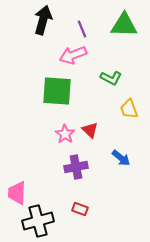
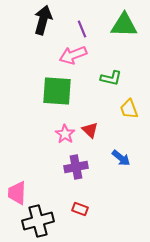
green L-shape: rotated 15 degrees counterclockwise
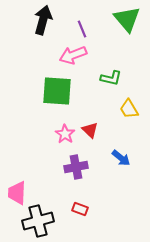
green triangle: moved 3 px right, 6 px up; rotated 48 degrees clockwise
yellow trapezoid: rotated 10 degrees counterclockwise
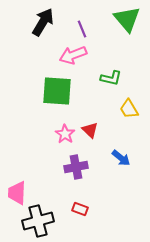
black arrow: moved 2 px down; rotated 16 degrees clockwise
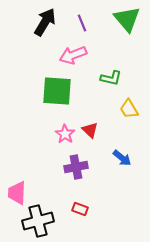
black arrow: moved 2 px right
purple line: moved 6 px up
blue arrow: moved 1 px right
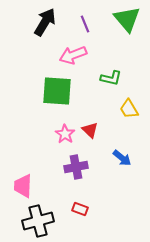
purple line: moved 3 px right, 1 px down
pink trapezoid: moved 6 px right, 7 px up
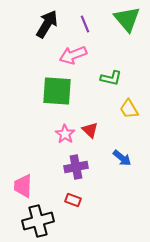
black arrow: moved 2 px right, 2 px down
red rectangle: moved 7 px left, 9 px up
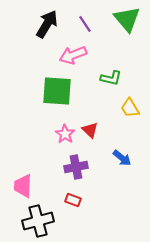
purple line: rotated 12 degrees counterclockwise
yellow trapezoid: moved 1 px right, 1 px up
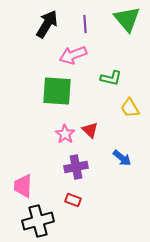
purple line: rotated 30 degrees clockwise
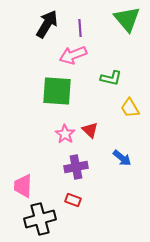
purple line: moved 5 px left, 4 px down
black cross: moved 2 px right, 2 px up
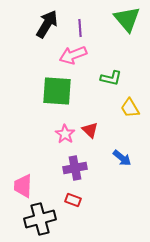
purple cross: moved 1 px left, 1 px down
